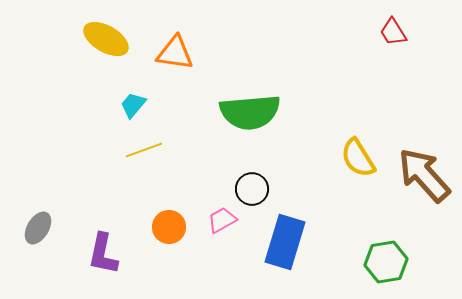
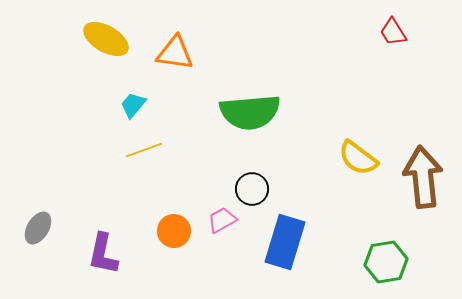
yellow semicircle: rotated 21 degrees counterclockwise
brown arrow: moved 1 px left, 2 px down; rotated 36 degrees clockwise
orange circle: moved 5 px right, 4 px down
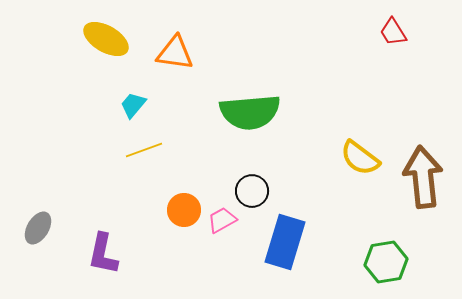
yellow semicircle: moved 2 px right
black circle: moved 2 px down
orange circle: moved 10 px right, 21 px up
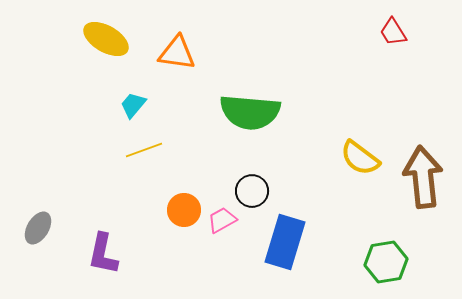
orange triangle: moved 2 px right
green semicircle: rotated 10 degrees clockwise
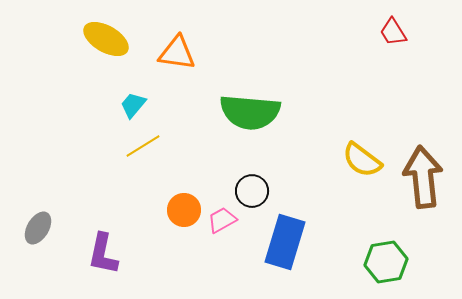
yellow line: moved 1 px left, 4 px up; rotated 12 degrees counterclockwise
yellow semicircle: moved 2 px right, 2 px down
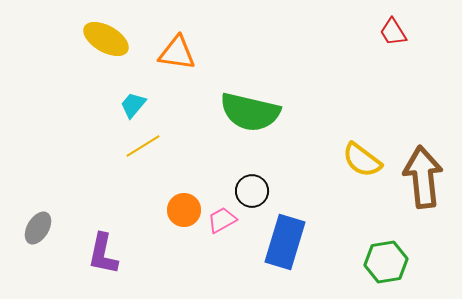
green semicircle: rotated 8 degrees clockwise
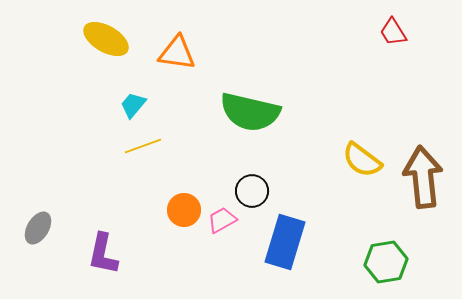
yellow line: rotated 12 degrees clockwise
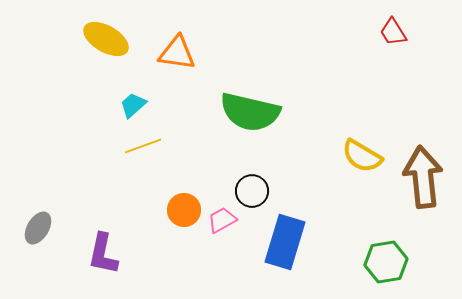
cyan trapezoid: rotated 8 degrees clockwise
yellow semicircle: moved 4 px up; rotated 6 degrees counterclockwise
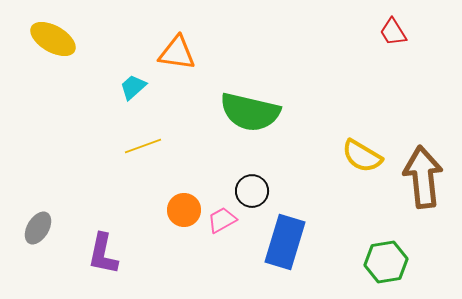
yellow ellipse: moved 53 px left
cyan trapezoid: moved 18 px up
